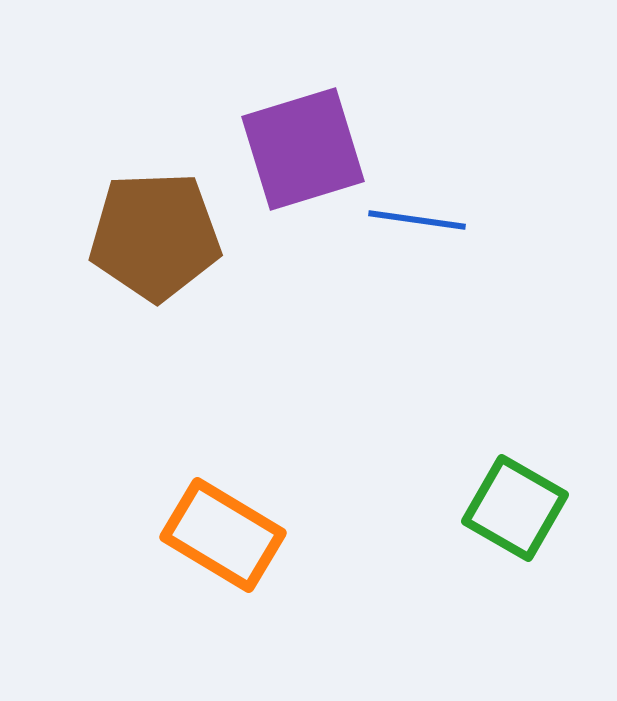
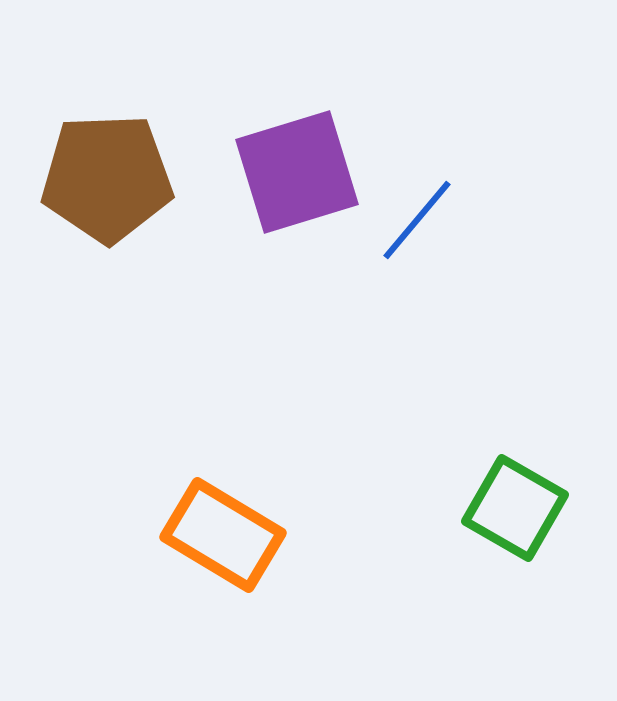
purple square: moved 6 px left, 23 px down
blue line: rotated 58 degrees counterclockwise
brown pentagon: moved 48 px left, 58 px up
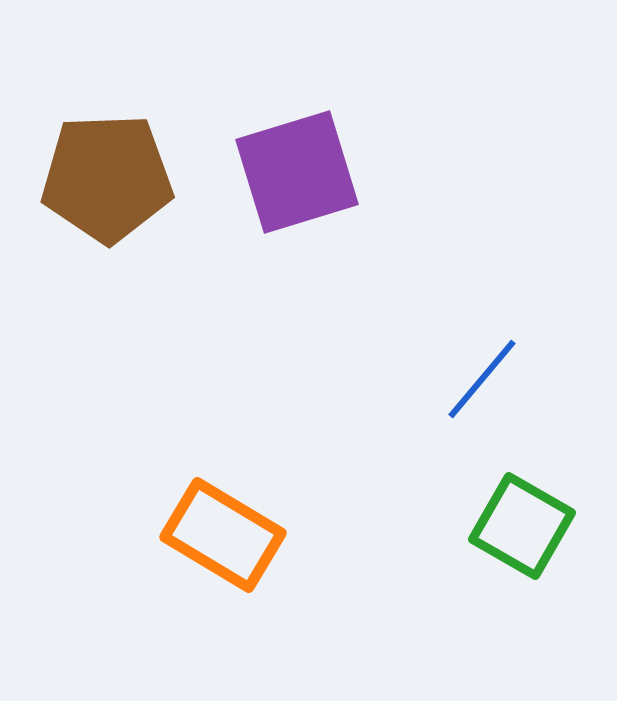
blue line: moved 65 px right, 159 px down
green square: moved 7 px right, 18 px down
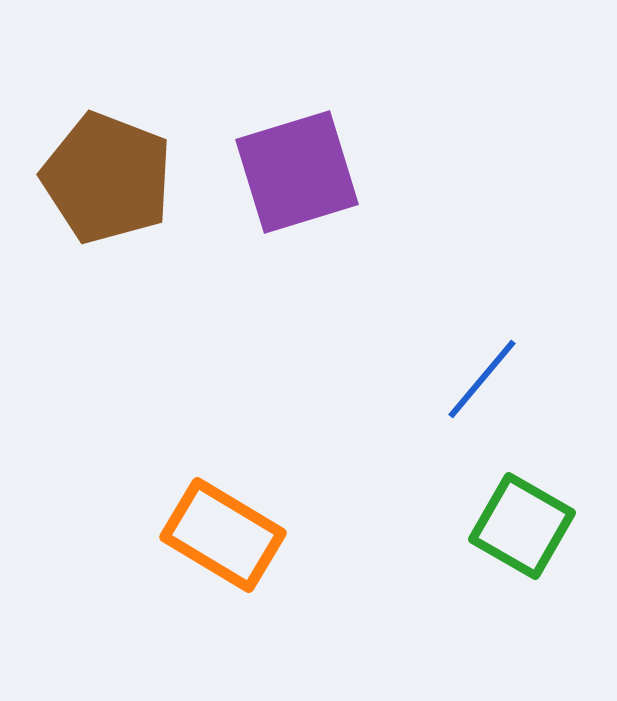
brown pentagon: rotated 23 degrees clockwise
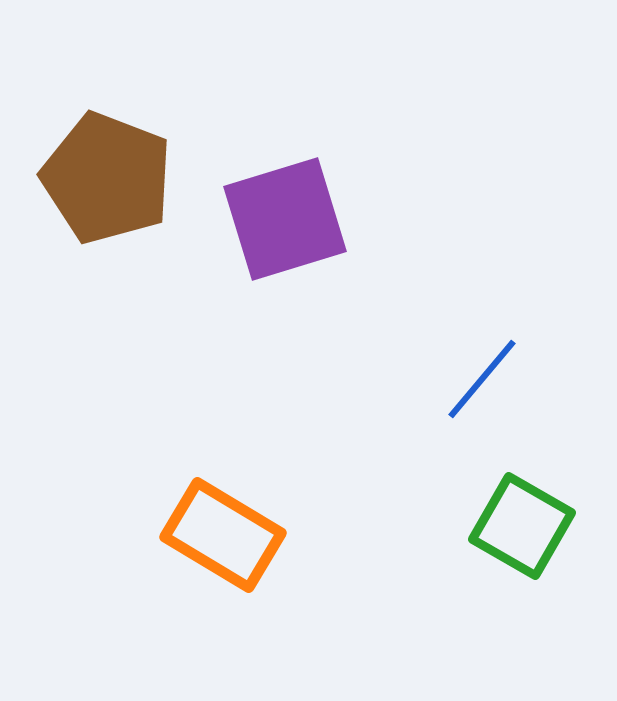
purple square: moved 12 px left, 47 px down
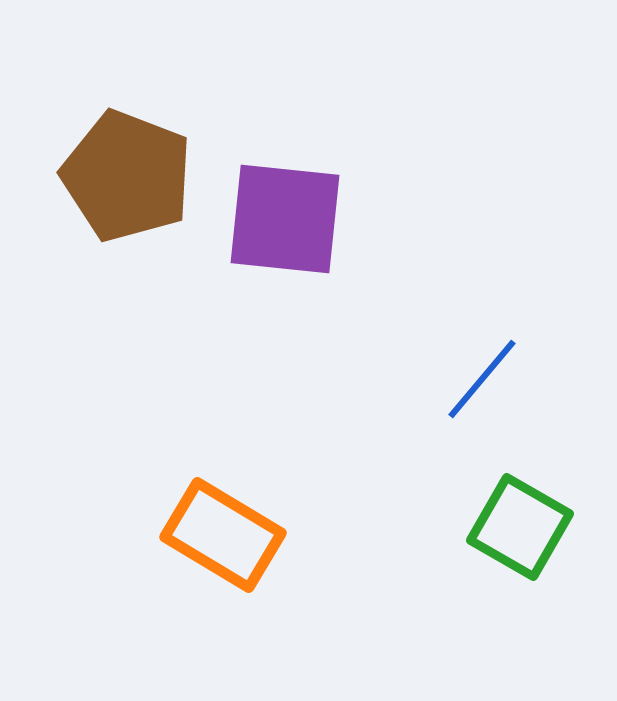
brown pentagon: moved 20 px right, 2 px up
purple square: rotated 23 degrees clockwise
green square: moved 2 px left, 1 px down
